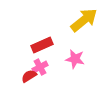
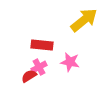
red rectangle: rotated 30 degrees clockwise
pink star: moved 5 px left, 3 px down
pink cross: moved 1 px left
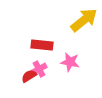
pink cross: moved 2 px down
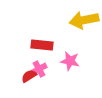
yellow arrow: rotated 152 degrees counterclockwise
pink star: moved 1 px up
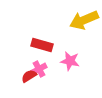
yellow arrow: rotated 12 degrees counterclockwise
red rectangle: rotated 10 degrees clockwise
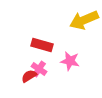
pink cross: rotated 28 degrees counterclockwise
